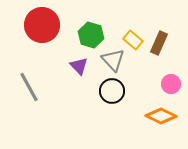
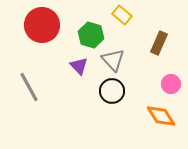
yellow rectangle: moved 11 px left, 25 px up
orange diamond: rotated 32 degrees clockwise
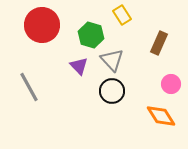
yellow rectangle: rotated 18 degrees clockwise
gray triangle: moved 1 px left
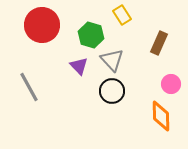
orange diamond: rotated 32 degrees clockwise
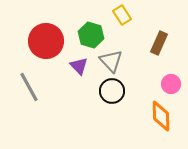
red circle: moved 4 px right, 16 px down
gray triangle: moved 1 px left, 1 px down
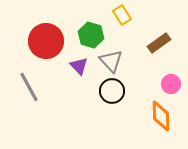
brown rectangle: rotated 30 degrees clockwise
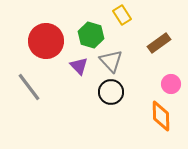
gray line: rotated 8 degrees counterclockwise
black circle: moved 1 px left, 1 px down
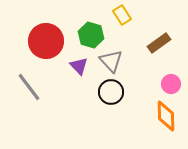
orange diamond: moved 5 px right
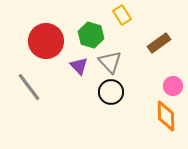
gray triangle: moved 1 px left, 1 px down
pink circle: moved 2 px right, 2 px down
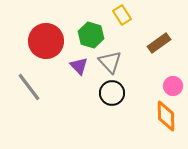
black circle: moved 1 px right, 1 px down
